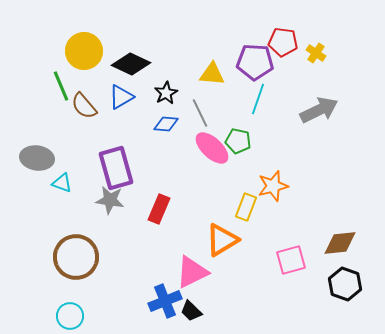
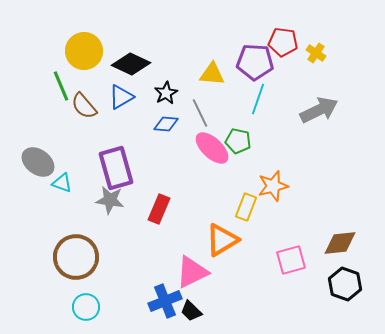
gray ellipse: moved 1 px right, 4 px down; rotated 28 degrees clockwise
cyan circle: moved 16 px right, 9 px up
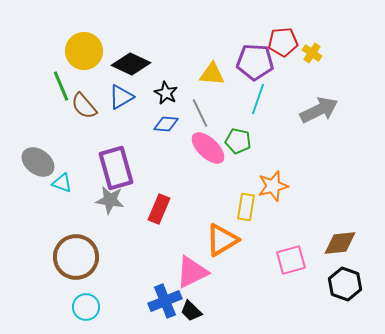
red pentagon: rotated 12 degrees counterclockwise
yellow cross: moved 4 px left
black star: rotated 15 degrees counterclockwise
pink ellipse: moved 4 px left
yellow rectangle: rotated 12 degrees counterclockwise
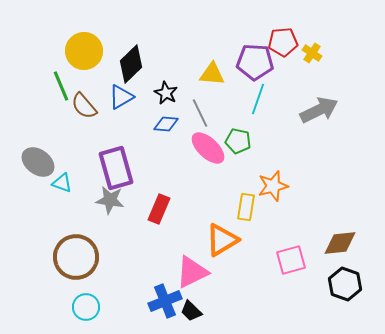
black diamond: rotated 69 degrees counterclockwise
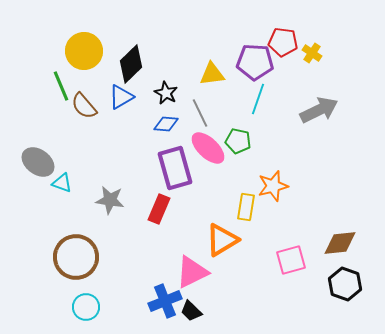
red pentagon: rotated 12 degrees clockwise
yellow triangle: rotated 12 degrees counterclockwise
purple rectangle: moved 59 px right
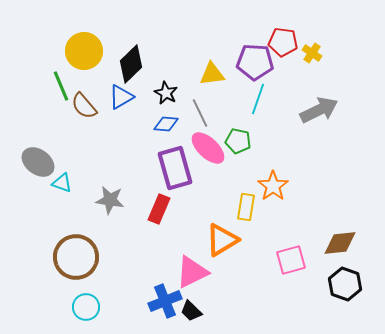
orange star: rotated 20 degrees counterclockwise
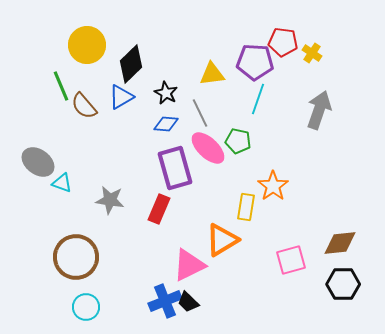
yellow circle: moved 3 px right, 6 px up
gray arrow: rotated 45 degrees counterclockwise
pink triangle: moved 3 px left, 7 px up
black hexagon: moved 2 px left; rotated 20 degrees counterclockwise
black trapezoid: moved 3 px left, 9 px up
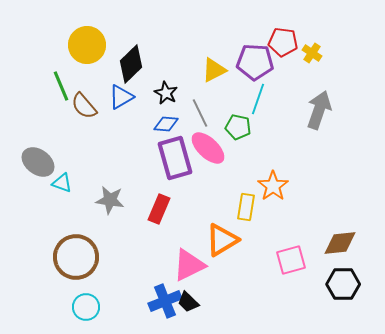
yellow triangle: moved 2 px right, 4 px up; rotated 20 degrees counterclockwise
green pentagon: moved 14 px up
purple rectangle: moved 10 px up
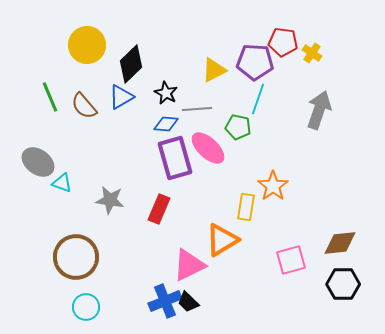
green line: moved 11 px left, 11 px down
gray line: moved 3 px left, 4 px up; rotated 68 degrees counterclockwise
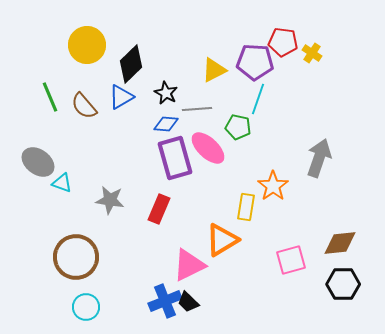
gray arrow: moved 48 px down
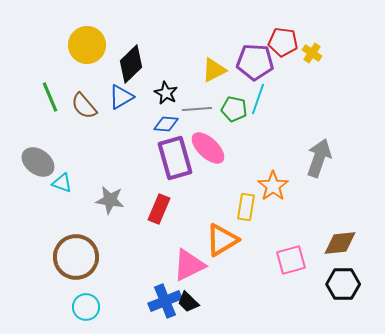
green pentagon: moved 4 px left, 18 px up
